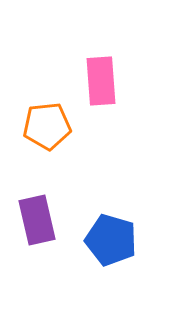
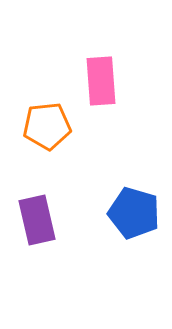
blue pentagon: moved 23 px right, 27 px up
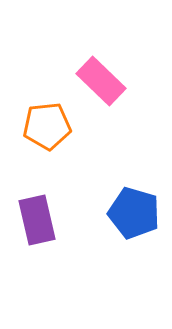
pink rectangle: rotated 42 degrees counterclockwise
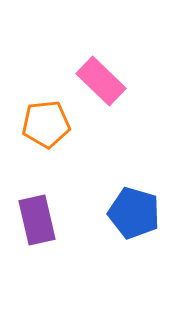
orange pentagon: moved 1 px left, 2 px up
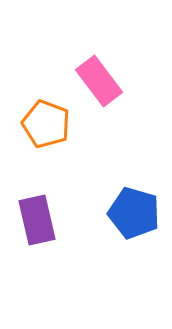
pink rectangle: moved 2 px left; rotated 9 degrees clockwise
orange pentagon: rotated 27 degrees clockwise
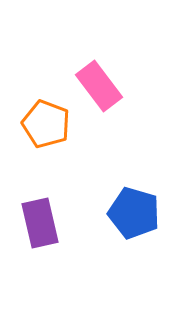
pink rectangle: moved 5 px down
purple rectangle: moved 3 px right, 3 px down
